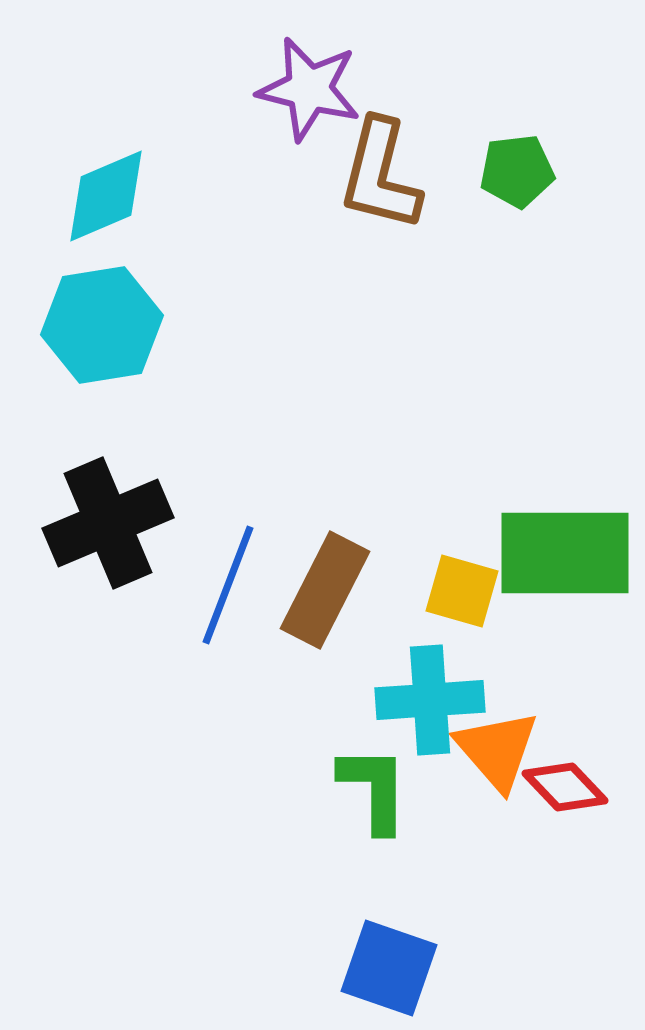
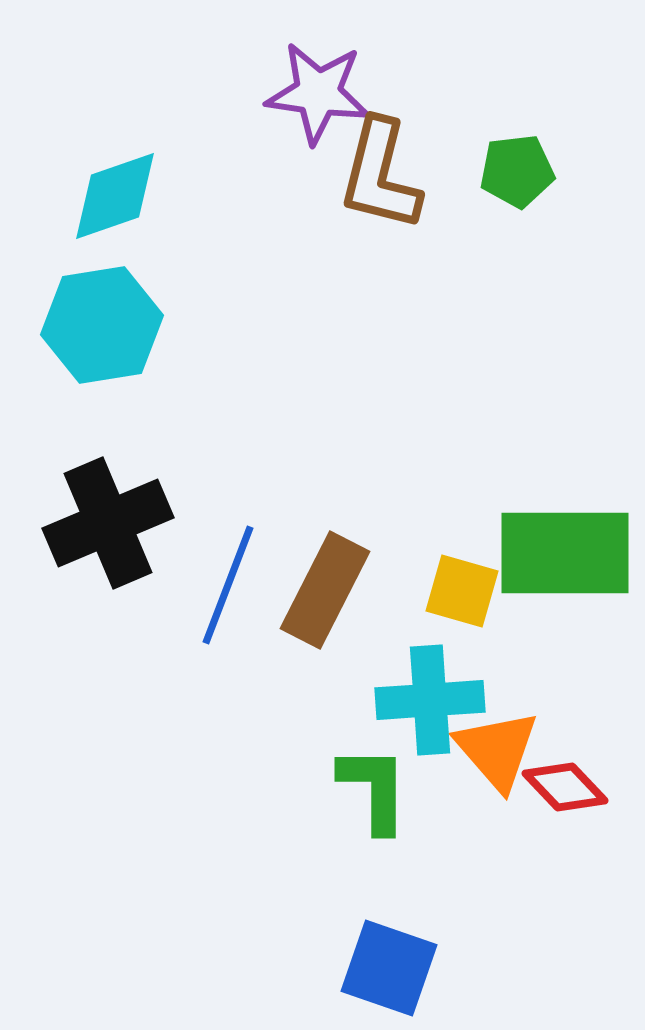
purple star: moved 9 px right, 4 px down; rotated 6 degrees counterclockwise
cyan diamond: moved 9 px right; rotated 4 degrees clockwise
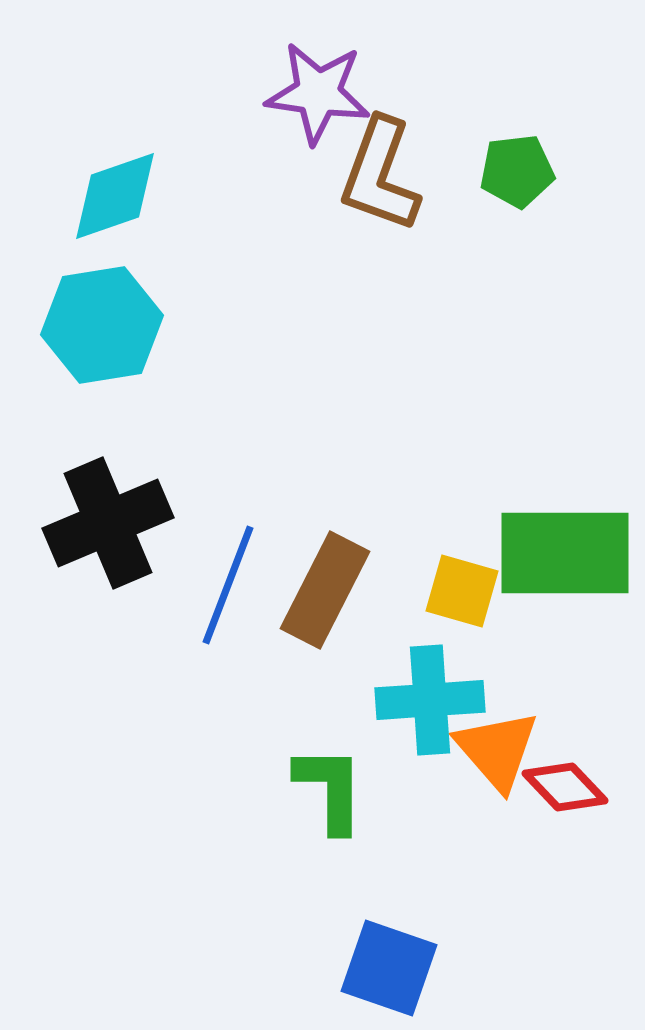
brown L-shape: rotated 6 degrees clockwise
green L-shape: moved 44 px left
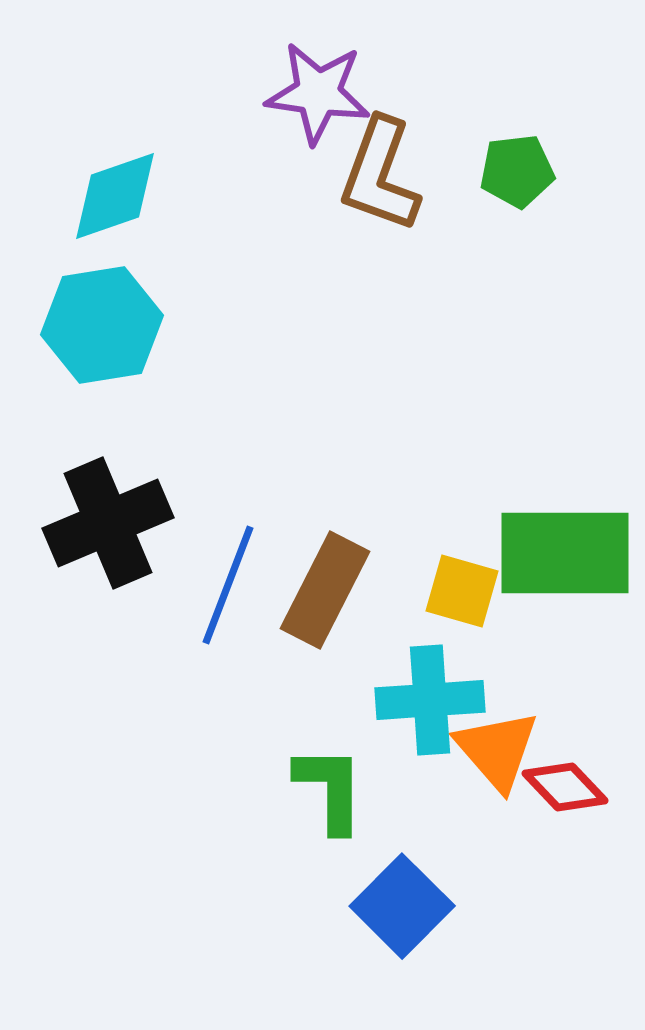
blue square: moved 13 px right, 62 px up; rotated 26 degrees clockwise
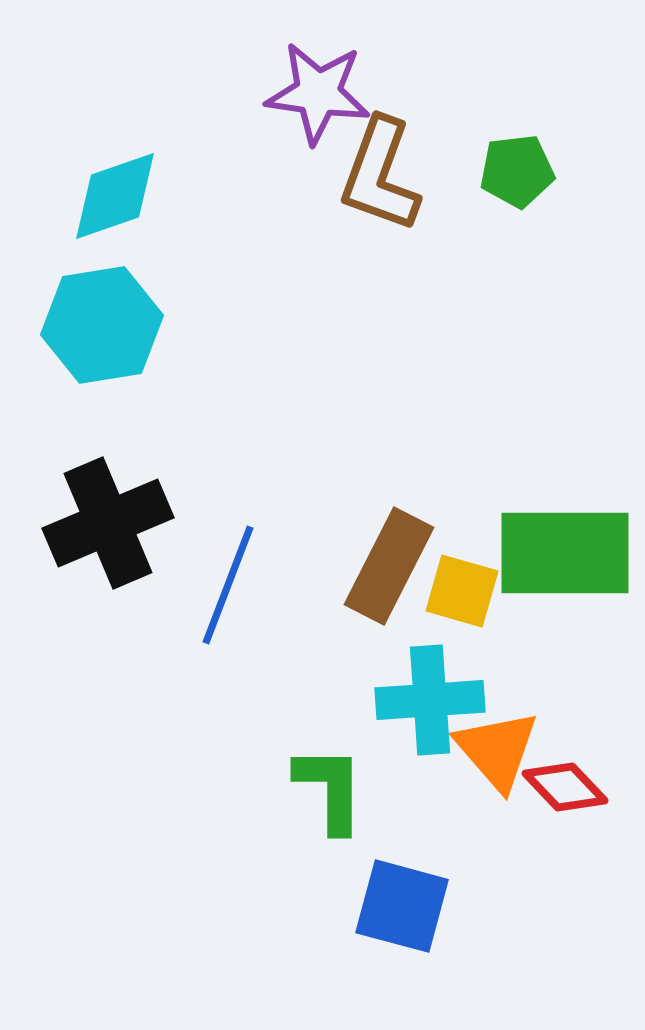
brown rectangle: moved 64 px right, 24 px up
blue square: rotated 30 degrees counterclockwise
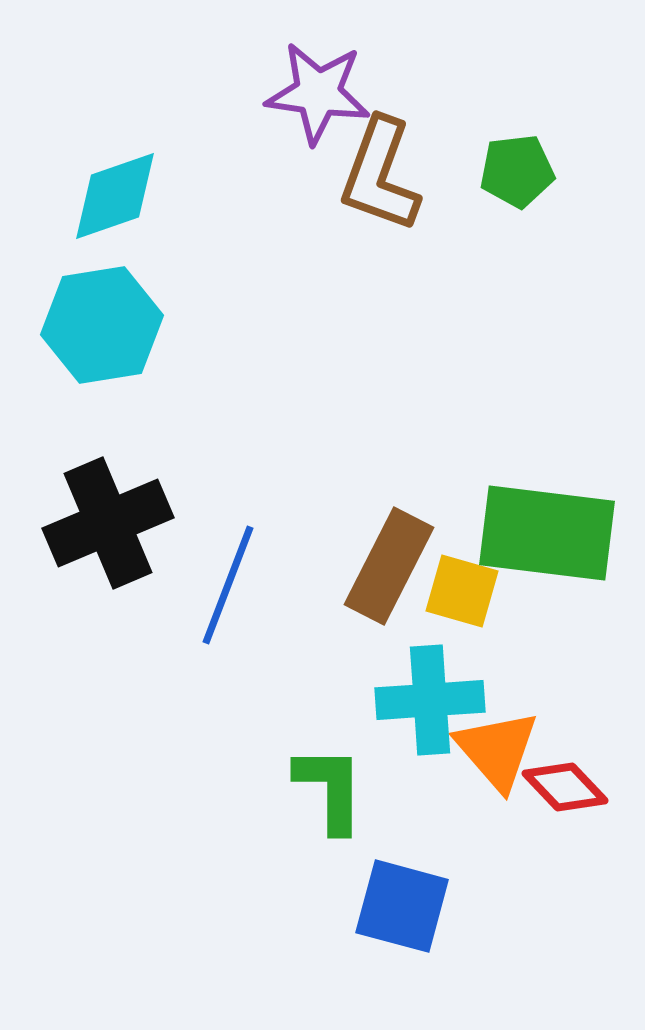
green rectangle: moved 18 px left, 20 px up; rotated 7 degrees clockwise
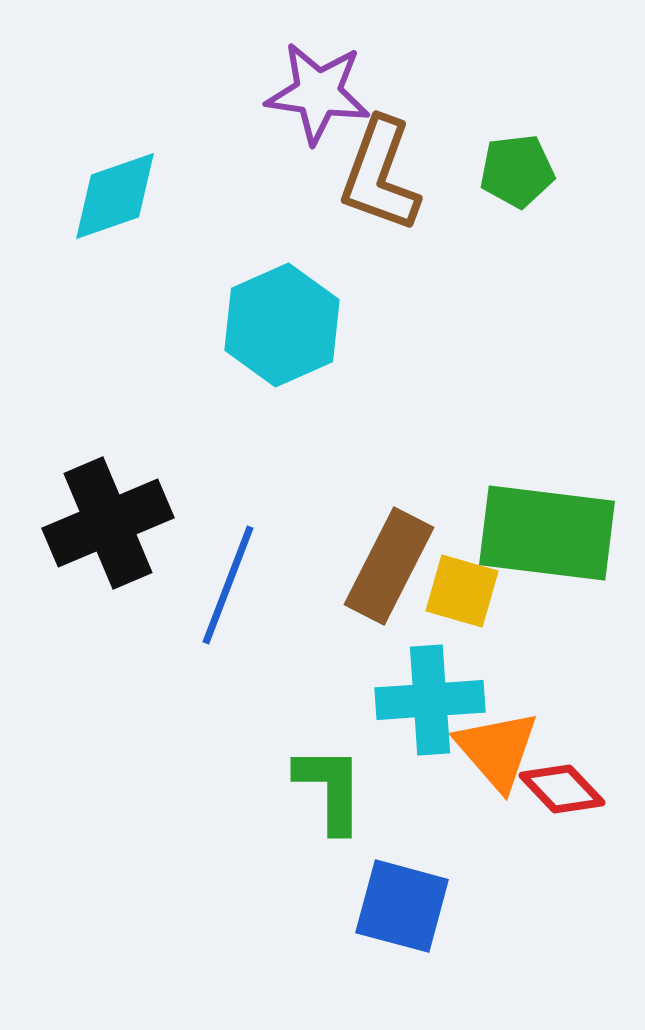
cyan hexagon: moved 180 px right; rotated 15 degrees counterclockwise
red diamond: moved 3 px left, 2 px down
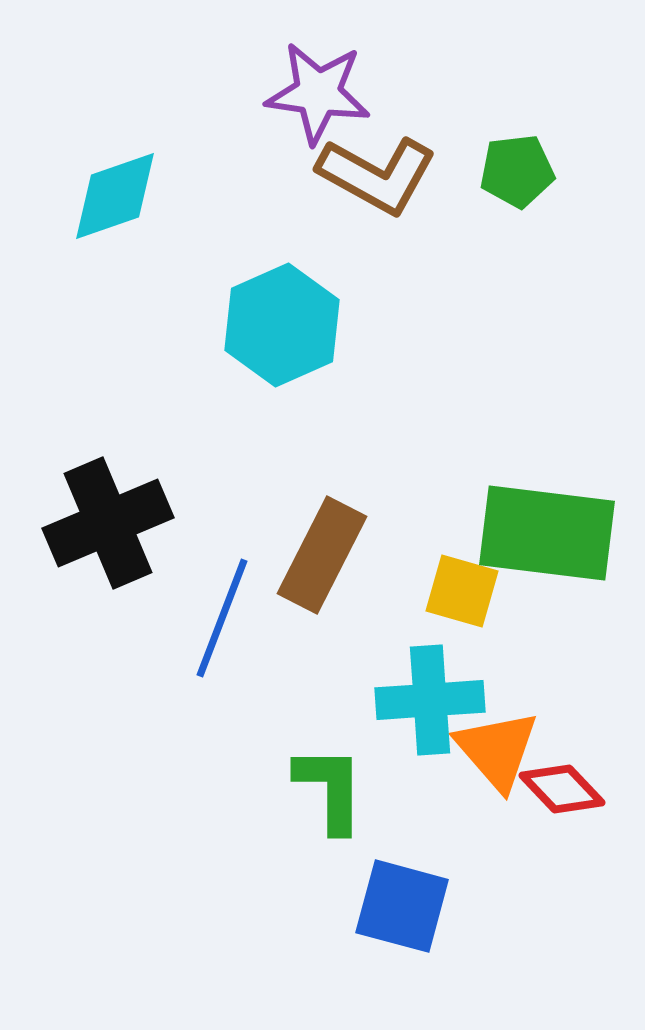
brown L-shape: moved 3 px left; rotated 81 degrees counterclockwise
brown rectangle: moved 67 px left, 11 px up
blue line: moved 6 px left, 33 px down
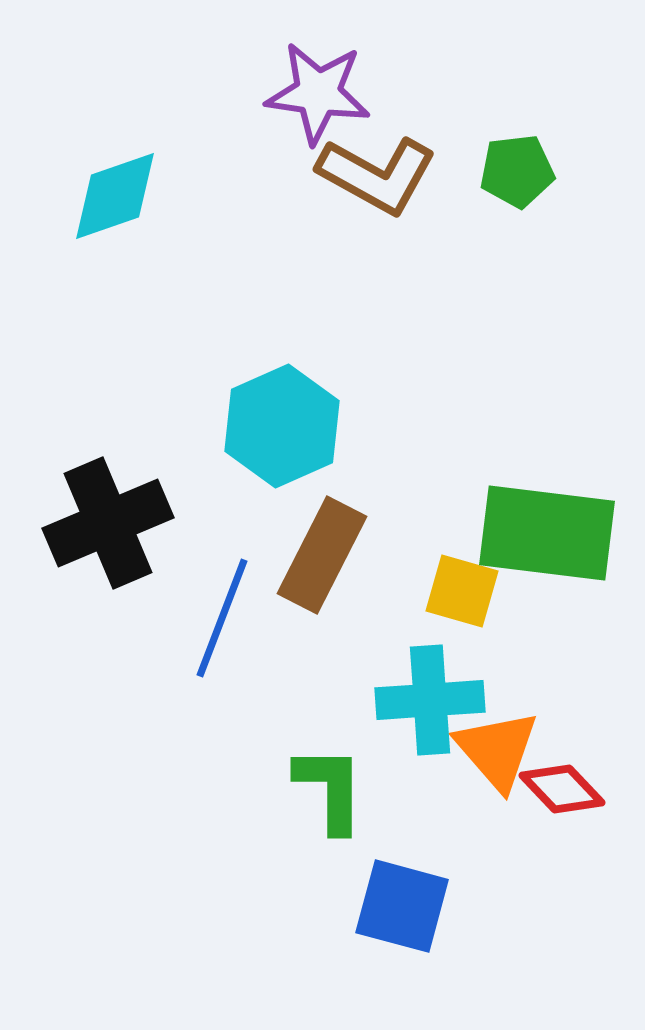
cyan hexagon: moved 101 px down
